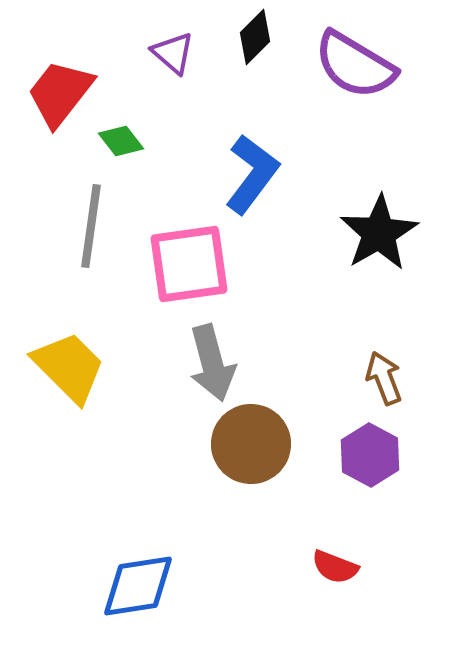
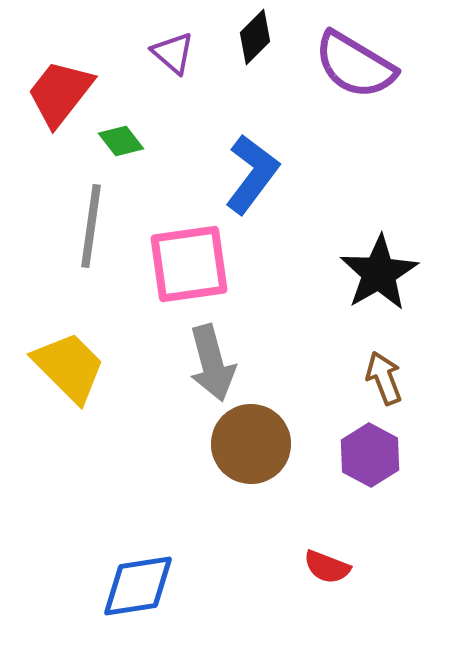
black star: moved 40 px down
red semicircle: moved 8 px left
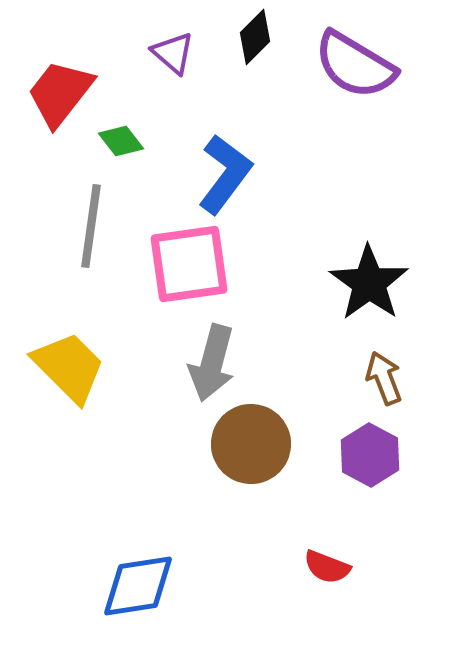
blue L-shape: moved 27 px left
black star: moved 10 px left, 10 px down; rotated 6 degrees counterclockwise
gray arrow: rotated 30 degrees clockwise
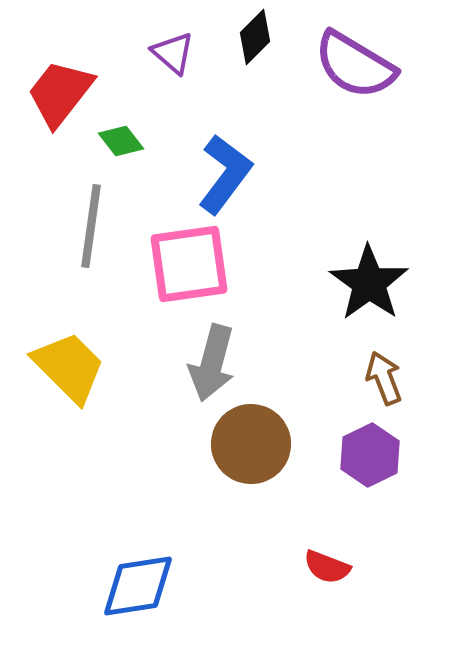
purple hexagon: rotated 6 degrees clockwise
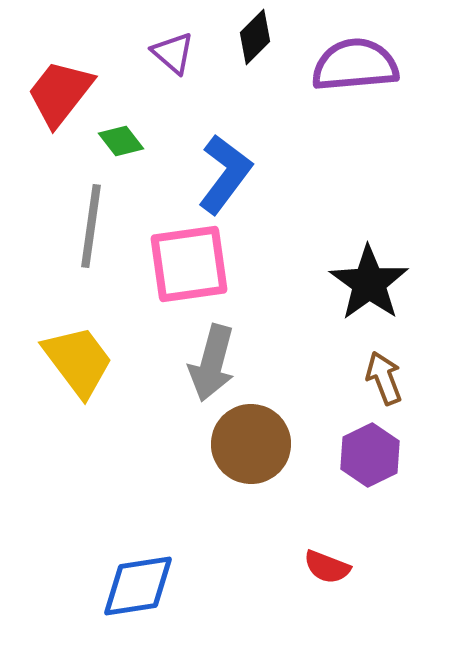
purple semicircle: rotated 144 degrees clockwise
yellow trapezoid: moved 9 px right, 6 px up; rotated 8 degrees clockwise
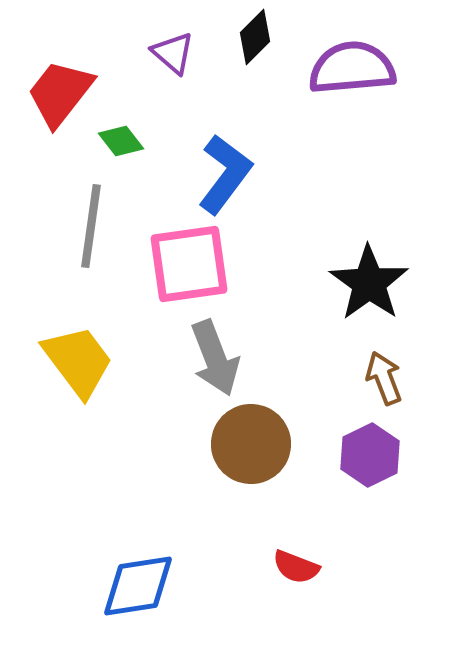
purple semicircle: moved 3 px left, 3 px down
gray arrow: moved 3 px right, 5 px up; rotated 36 degrees counterclockwise
red semicircle: moved 31 px left
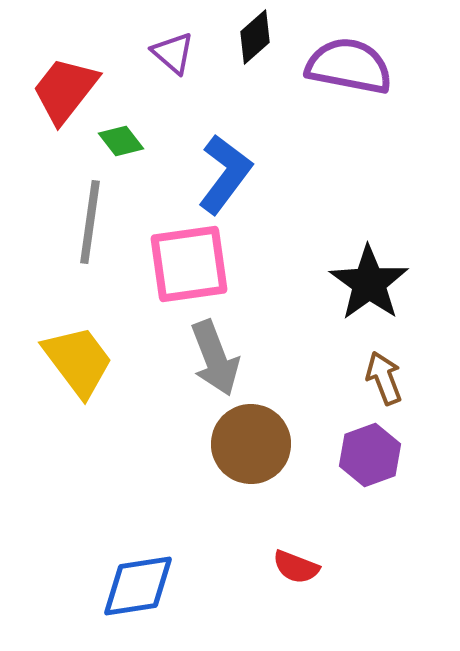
black diamond: rotated 4 degrees clockwise
purple semicircle: moved 3 px left, 2 px up; rotated 16 degrees clockwise
red trapezoid: moved 5 px right, 3 px up
gray line: moved 1 px left, 4 px up
purple hexagon: rotated 6 degrees clockwise
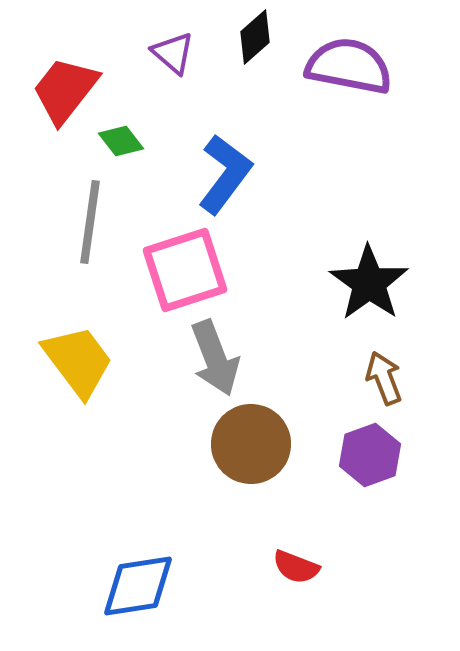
pink square: moved 4 px left, 6 px down; rotated 10 degrees counterclockwise
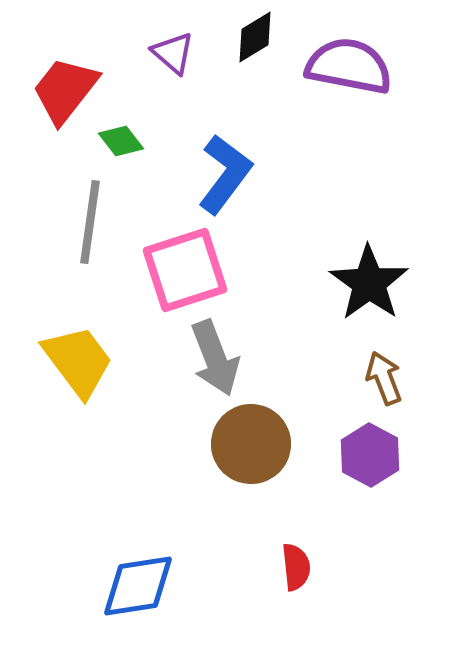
black diamond: rotated 10 degrees clockwise
purple hexagon: rotated 12 degrees counterclockwise
red semicircle: rotated 117 degrees counterclockwise
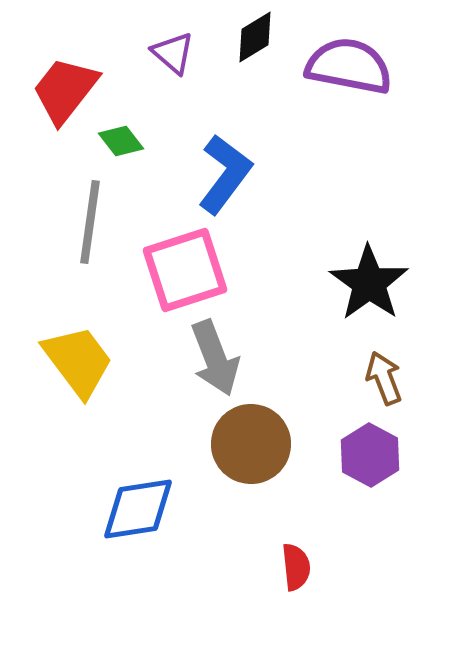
blue diamond: moved 77 px up
